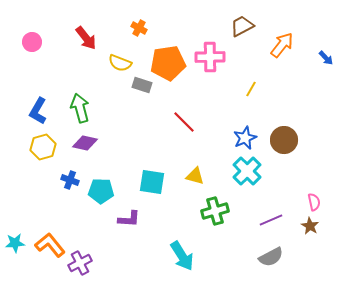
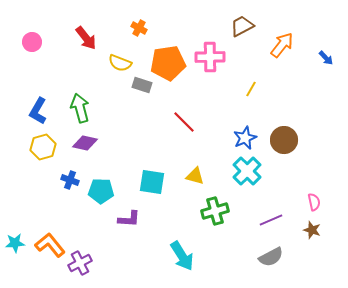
brown star: moved 2 px right, 4 px down; rotated 12 degrees counterclockwise
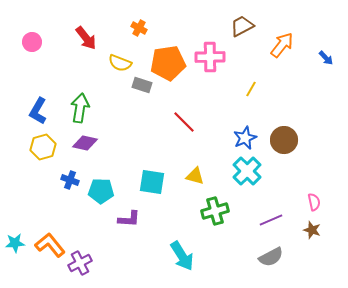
green arrow: rotated 24 degrees clockwise
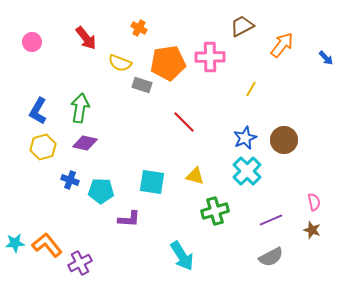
orange L-shape: moved 3 px left
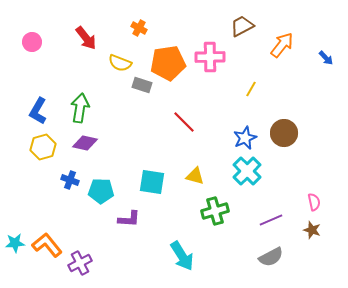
brown circle: moved 7 px up
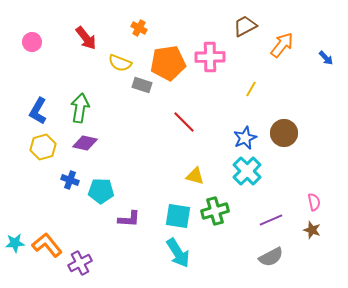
brown trapezoid: moved 3 px right
cyan square: moved 26 px right, 34 px down
cyan arrow: moved 4 px left, 3 px up
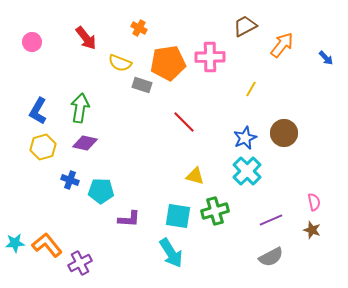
cyan arrow: moved 7 px left
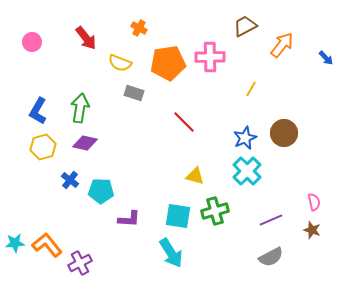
gray rectangle: moved 8 px left, 8 px down
blue cross: rotated 18 degrees clockwise
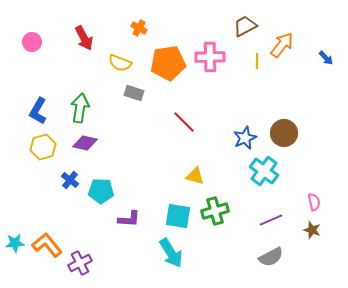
red arrow: moved 2 px left; rotated 10 degrees clockwise
yellow line: moved 6 px right, 28 px up; rotated 28 degrees counterclockwise
cyan cross: moved 17 px right; rotated 8 degrees counterclockwise
